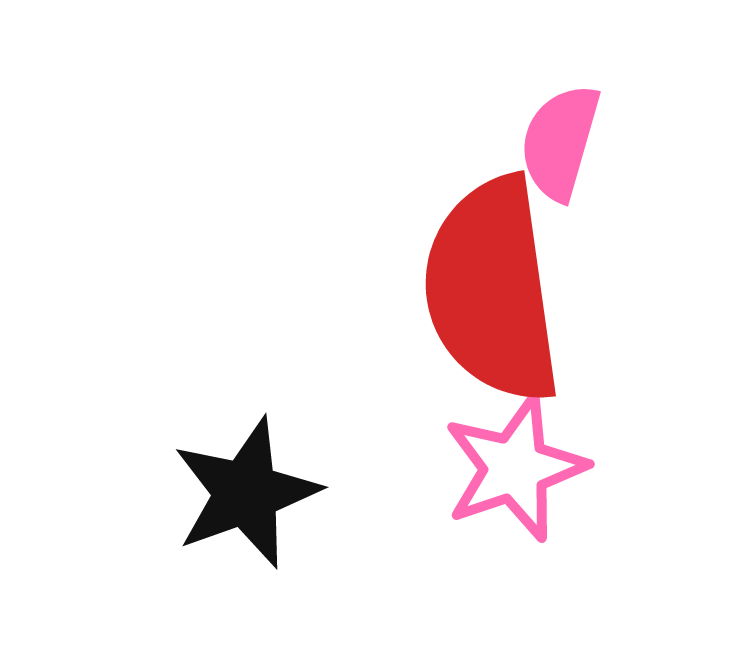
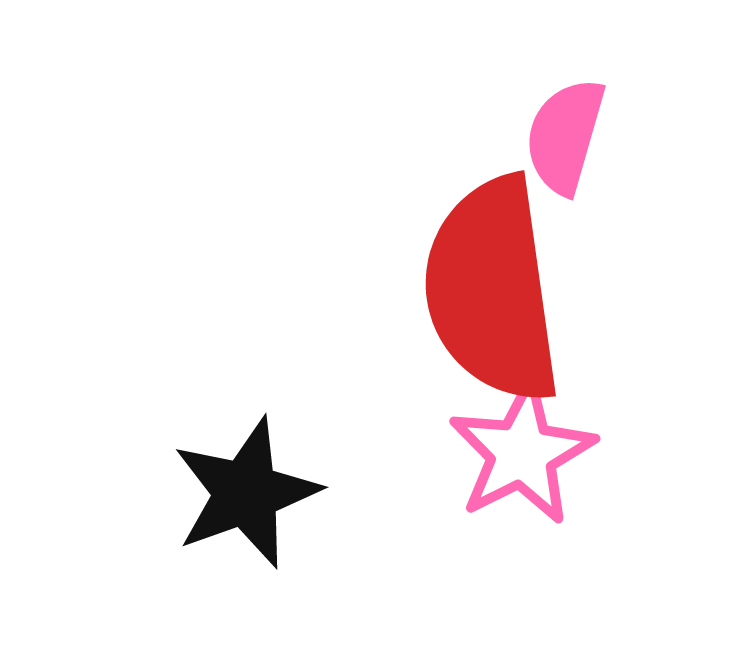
pink semicircle: moved 5 px right, 6 px up
pink star: moved 7 px right, 15 px up; rotated 8 degrees counterclockwise
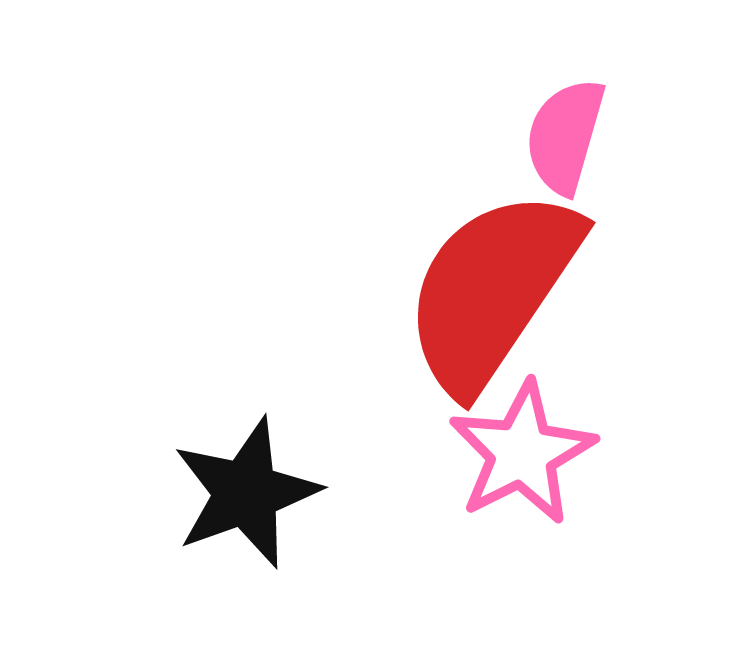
red semicircle: rotated 42 degrees clockwise
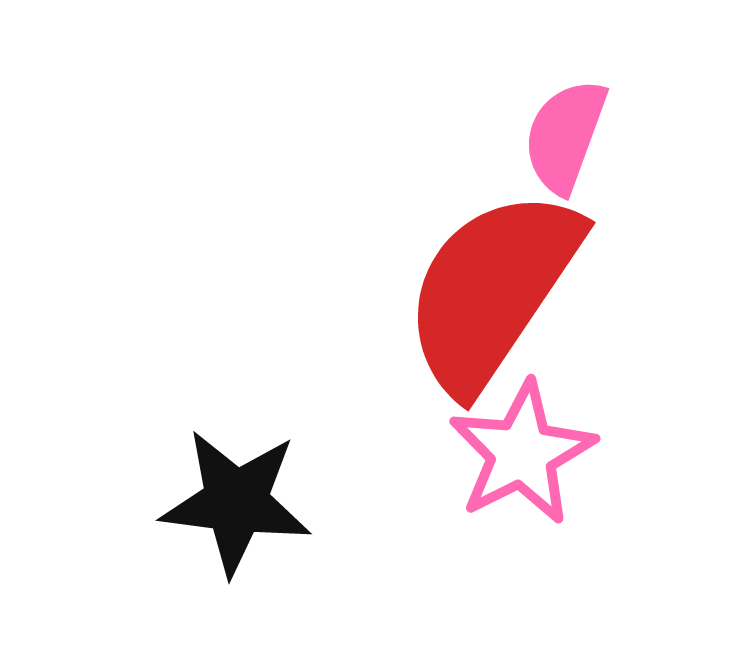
pink semicircle: rotated 4 degrees clockwise
black star: moved 10 px left, 9 px down; rotated 27 degrees clockwise
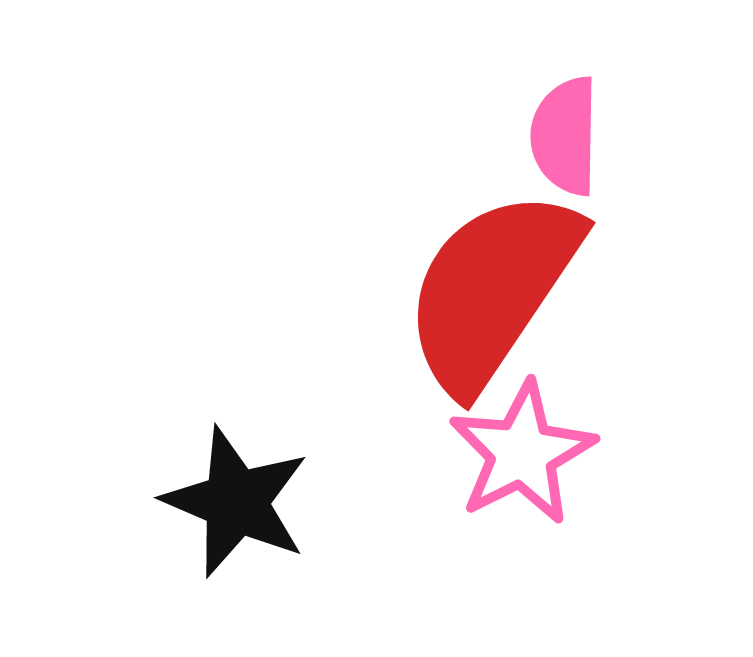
pink semicircle: rotated 19 degrees counterclockwise
black star: rotated 16 degrees clockwise
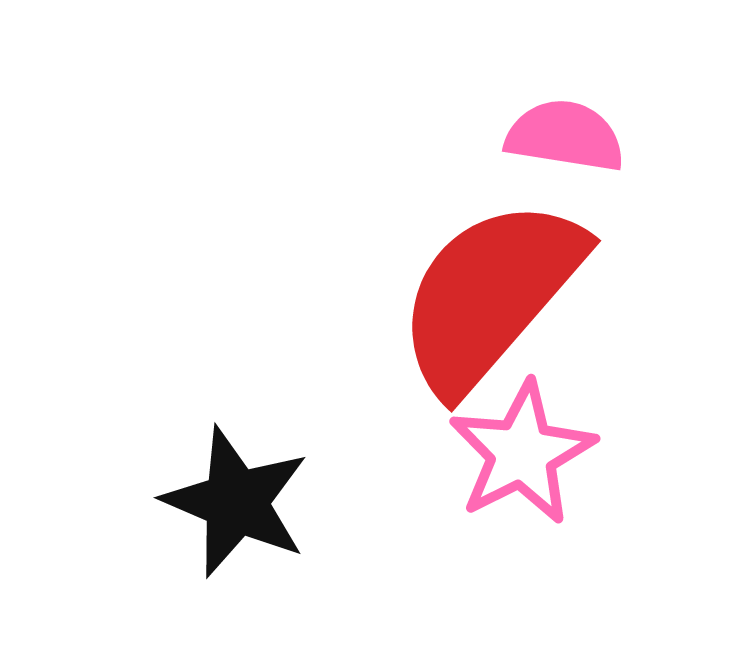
pink semicircle: rotated 98 degrees clockwise
red semicircle: moved 2 px left, 5 px down; rotated 7 degrees clockwise
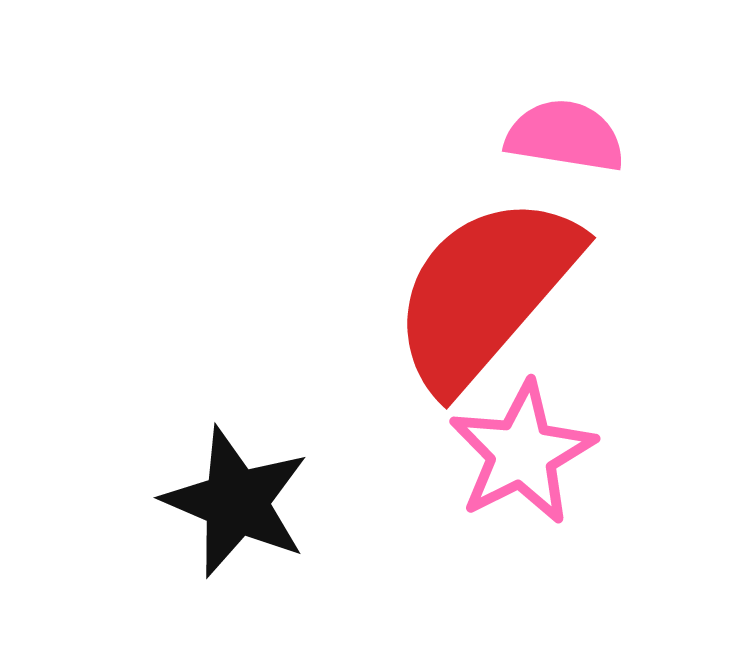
red semicircle: moved 5 px left, 3 px up
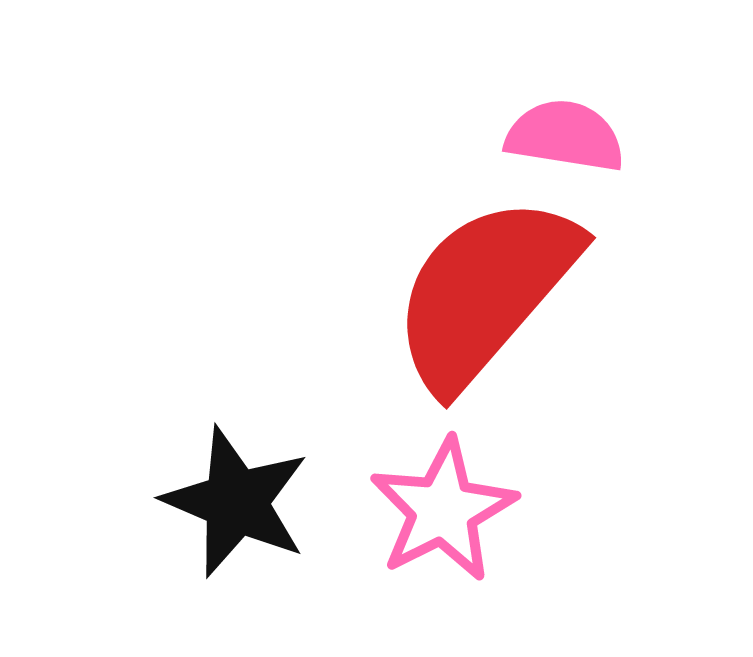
pink star: moved 79 px left, 57 px down
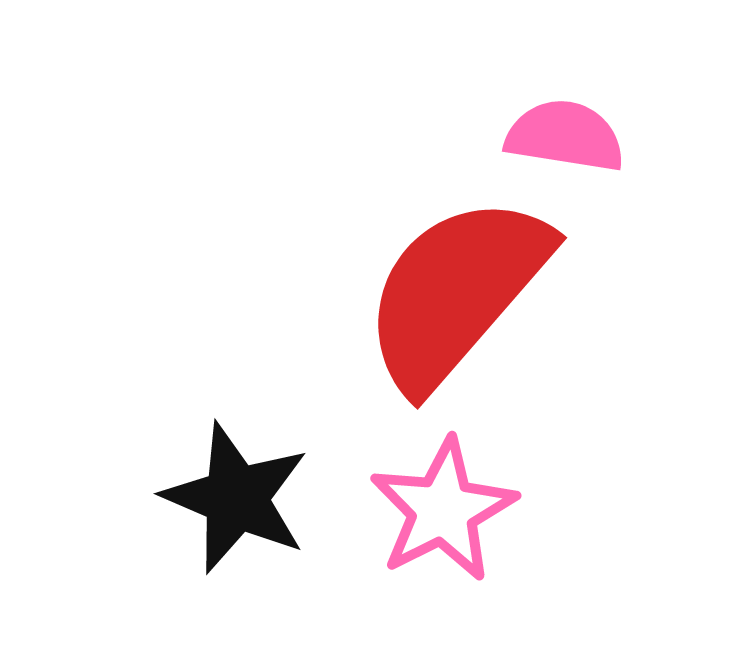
red semicircle: moved 29 px left
black star: moved 4 px up
